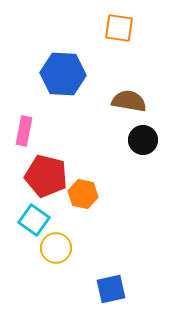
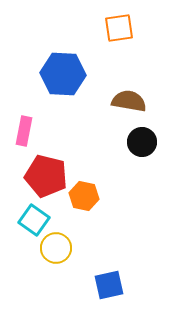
orange square: rotated 16 degrees counterclockwise
black circle: moved 1 px left, 2 px down
orange hexagon: moved 1 px right, 2 px down
blue square: moved 2 px left, 4 px up
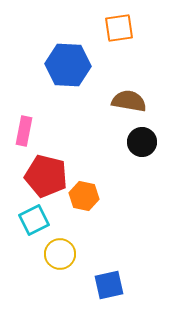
blue hexagon: moved 5 px right, 9 px up
cyan square: rotated 28 degrees clockwise
yellow circle: moved 4 px right, 6 px down
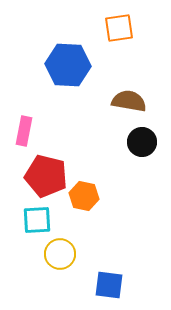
cyan square: moved 3 px right; rotated 24 degrees clockwise
blue square: rotated 20 degrees clockwise
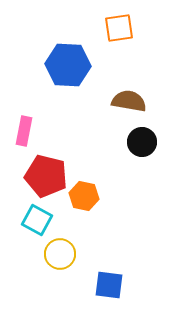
cyan square: rotated 32 degrees clockwise
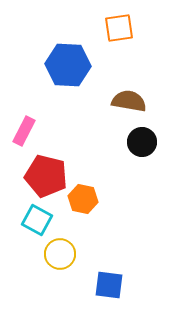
pink rectangle: rotated 16 degrees clockwise
orange hexagon: moved 1 px left, 3 px down
